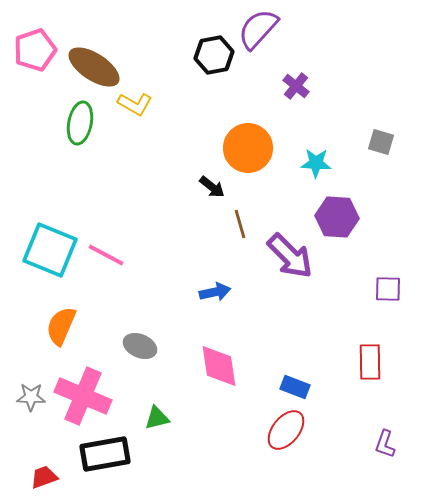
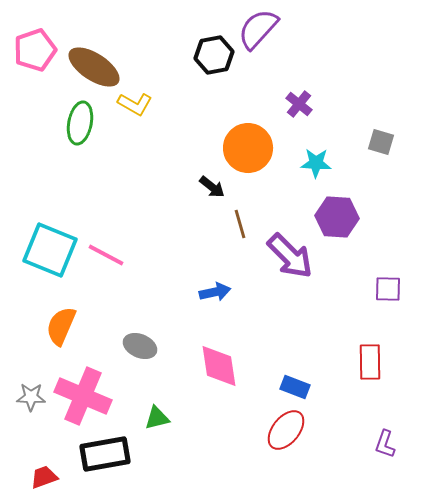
purple cross: moved 3 px right, 18 px down
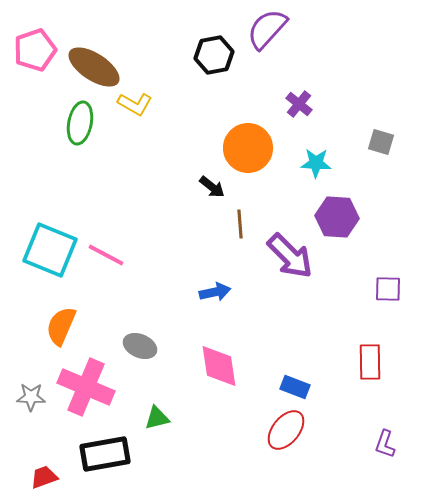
purple semicircle: moved 9 px right
brown line: rotated 12 degrees clockwise
pink cross: moved 3 px right, 9 px up
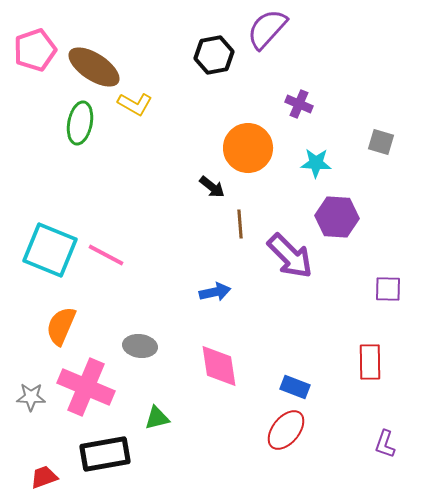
purple cross: rotated 16 degrees counterclockwise
gray ellipse: rotated 16 degrees counterclockwise
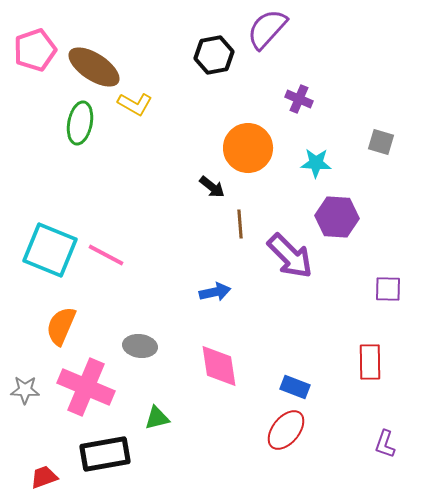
purple cross: moved 5 px up
gray star: moved 6 px left, 7 px up
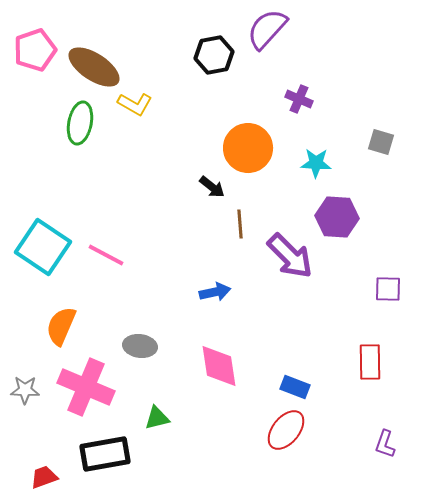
cyan square: moved 7 px left, 3 px up; rotated 12 degrees clockwise
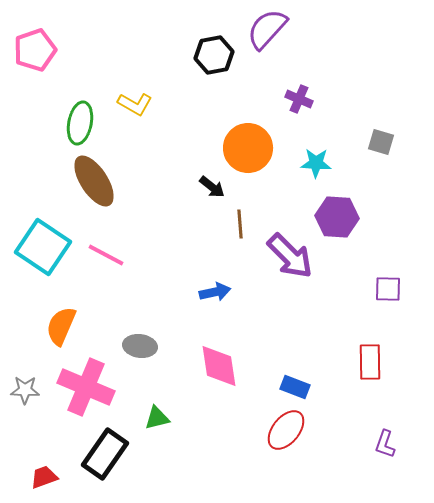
brown ellipse: moved 114 px down; rotated 24 degrees clockwise
black rectangle: rotated 45 degrees counterclockwise
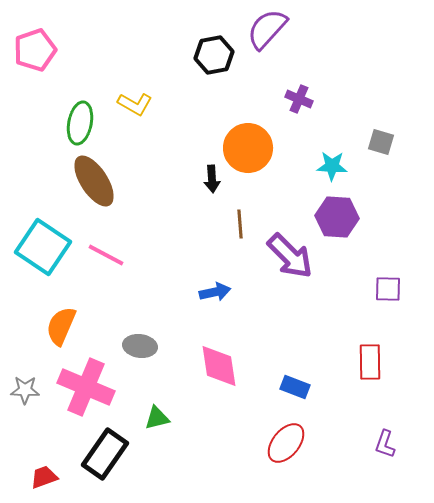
cyan star: moved 16 px right, 3 px down
black arrow: moved 8 px up; rotated 48 degrees clockwise
red ellipse: moved 13 px down
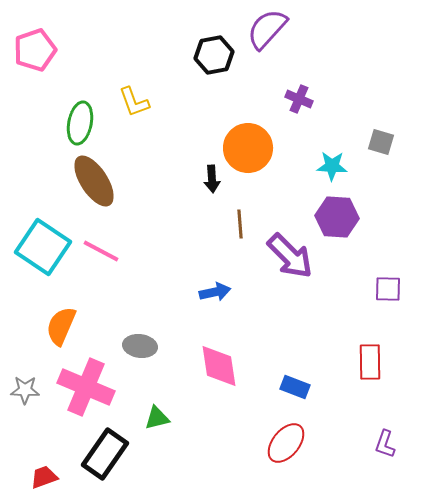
yellow L-shape: moved 1 px left, 2 px up; rotated 40 degrees clockwise
pink line: moved 5 px left, 4 px up
